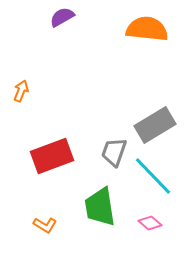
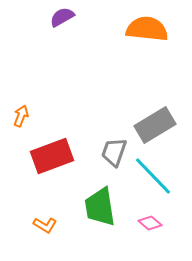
orange arrow: moved 25 px down
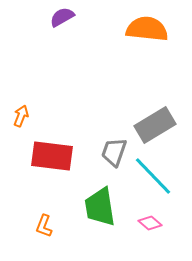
red rectangle: rotated 27 degrees clockwise
orange L-shape: moved 1 px left, 1 px down; rotated 80 degrees clockwise
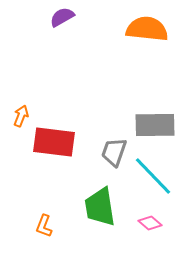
gray rectangle: rotated 30 degrees clockwise
red rectangle: moved 2 px right, 14 px up
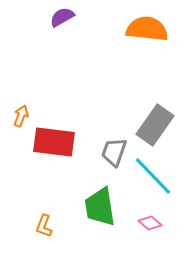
gray rectangle: rotated 54 degrees counterclockwise
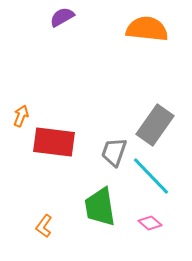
cyan line: moved 2 px left
orange L-shape: rotated 15 degrees clockwise
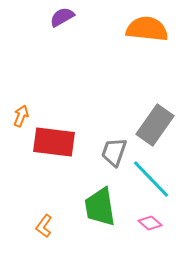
cyan line: moved 3 px down
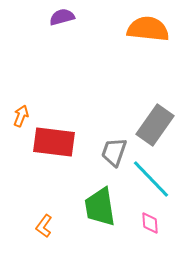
purple semicircle: rotated 15 degrees clockwise
orange semicircle: moved 1 px right
pink diamond: rotated 45 degrees clockwise
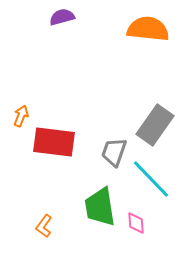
pink diamond: moved 14 px left
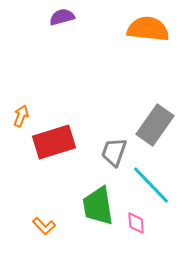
red rectangle: rotated 24 degrees counterclockwise
cyan line: moved 6 px down
green trapezoid: moved 2 px left, 1 px up
orange L-shape: rotated 80 degrees counterclockwise
